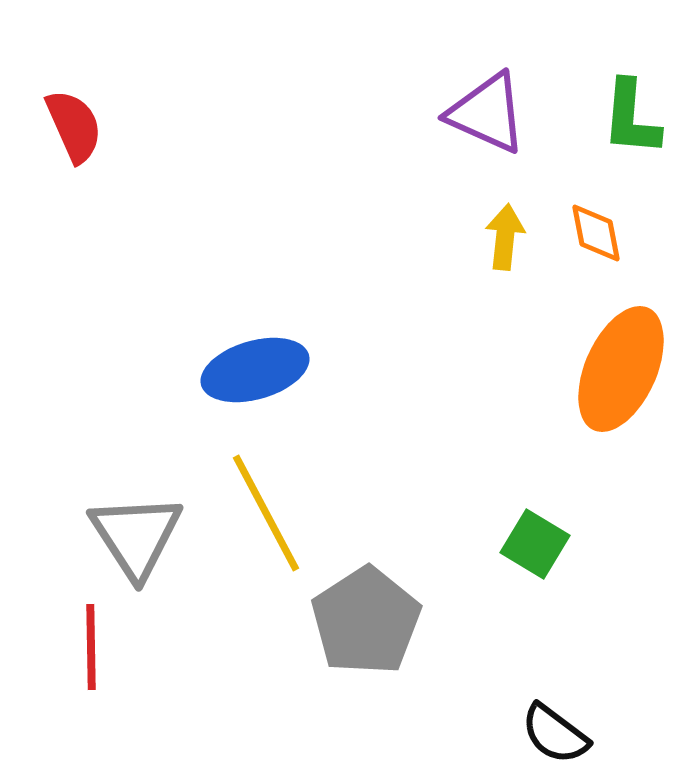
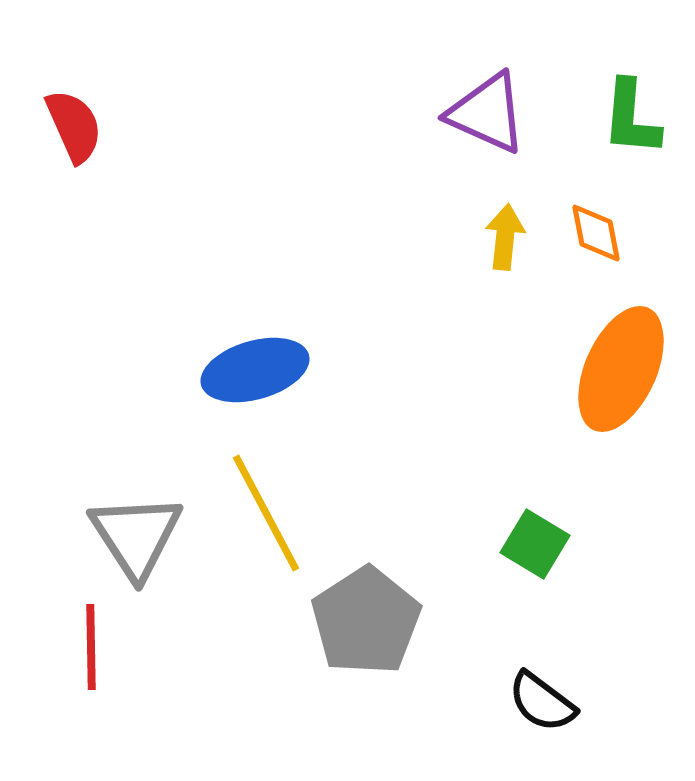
black semicircle: moved 13 px left, 32 px up
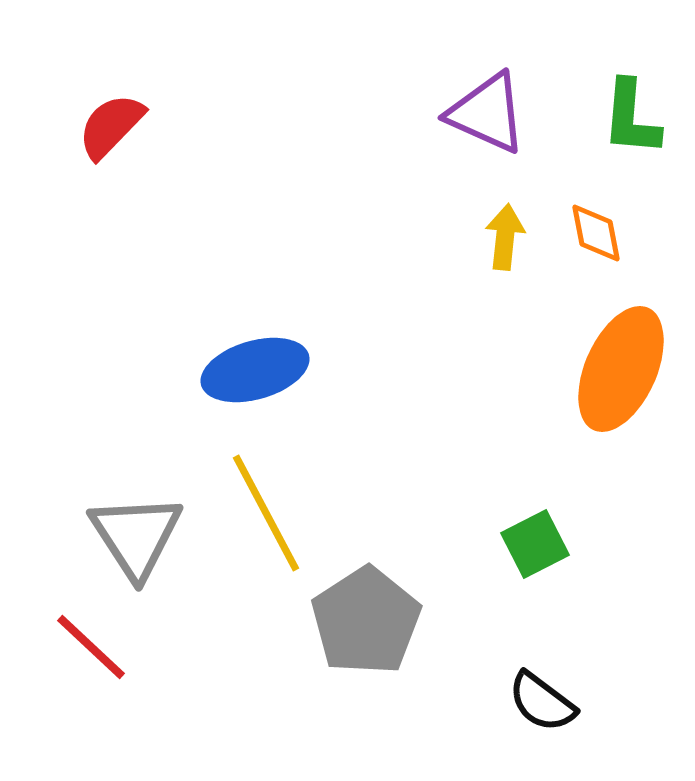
red semicircle: moved 37 px right; rotated 112 degrees counterclockwise
green square: rotated 32 degrees clockwise
red line: rotated 46 degrees counterclockwise
